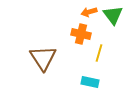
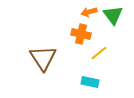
yellow line: rotated 36 degrees clockwise
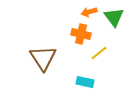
green triangle: moved 1 px right, 2 px down
cyan rectangle: moved 5 px left
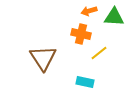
orange arrow: moved 1 px up
green triangle: rotated 50 degrees counterclockwise
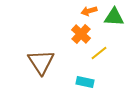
orange cross: rotated 30 degrees clockwise
brown triangle: moved 2 px left, 4 px down
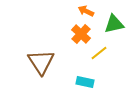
orange arrow: moved 3 px left; rotated 42 degrees clockwise
green triangle: moved 7 px down; rotated 15 degrees counterclockwise
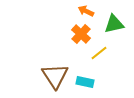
brown triangle: moved 14 px right, 14 px down
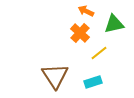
orange cross: moved 1 px left, 1 px up
cyan rectangle: moved 8 px right; rotated 30 degrees counterclockwise
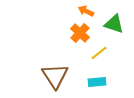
green triangle: rotated 30 degrees clockwise
cyan rectangle: moved 4 px right; rotated 12 degrees clockwise
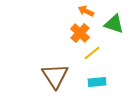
yellow line: moved 7 px left
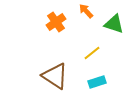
orange arrow: rotated 21 degrees clockwise
orange cross: moved 24 px left, 11 px up; rotated 12 degrees clockwise
brown triangle: rotated 24 degrees counterclockwise
cyan rectangle: rotated 12 degrees counterclockwise
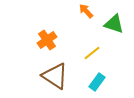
orange cross: moved 9 px left, 18 px down
cyan rectangle: rotated 36 degrees counterclockwise
